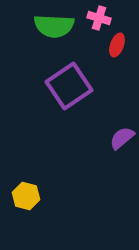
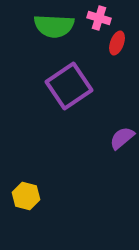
red ellipse: moved 2 px up
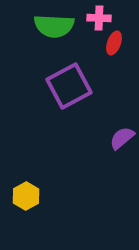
pink cross: rotated 15 degrees counterclockwise
red ellipse: moved 3 px left
purple square: rotated 6 degrees clockwise
yellow hexagon: rotated 16 degrees clockwise
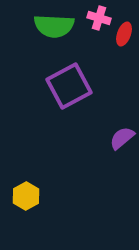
pink cross: rotated 15 degrees clockwise
red ellipse: moved 10 px right, 9 px up
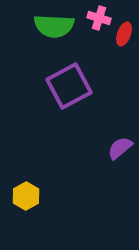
purple semicircle: moved 2 px left, 10 px down
